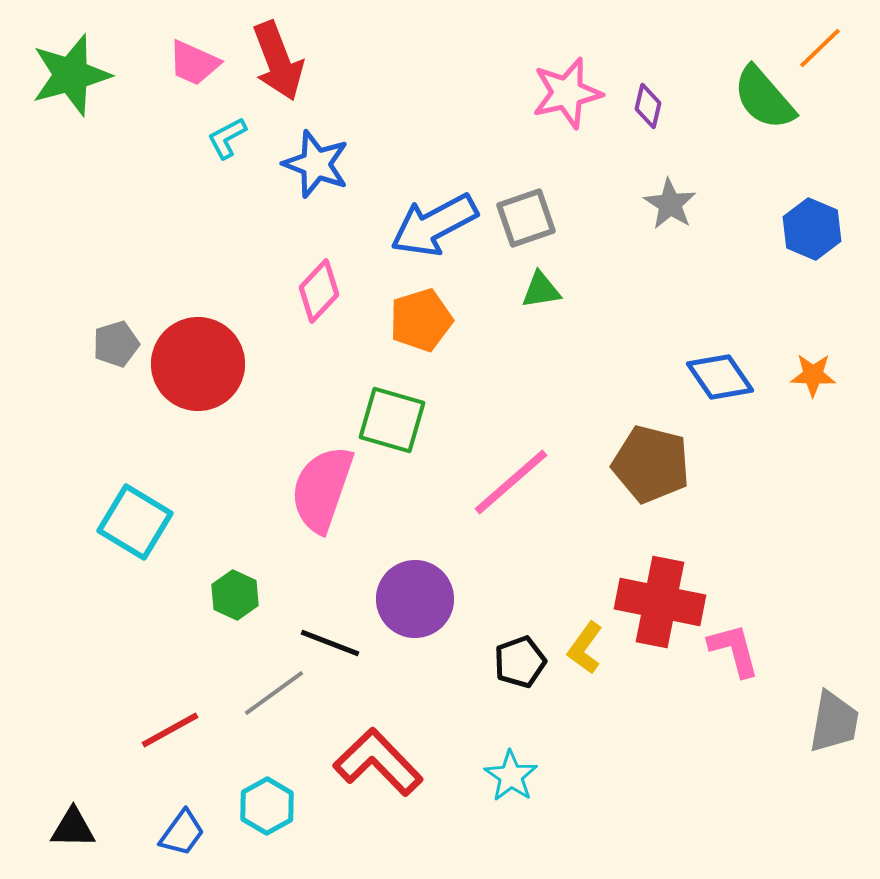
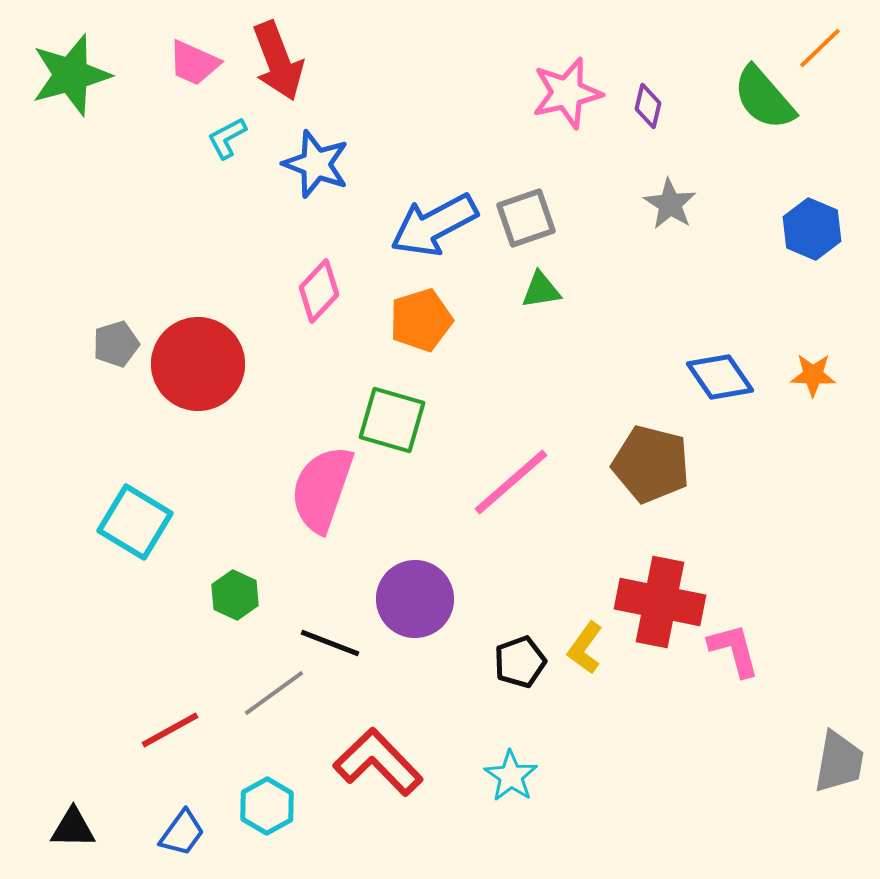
gray trapezoid: moved 5 px right, 40 px down
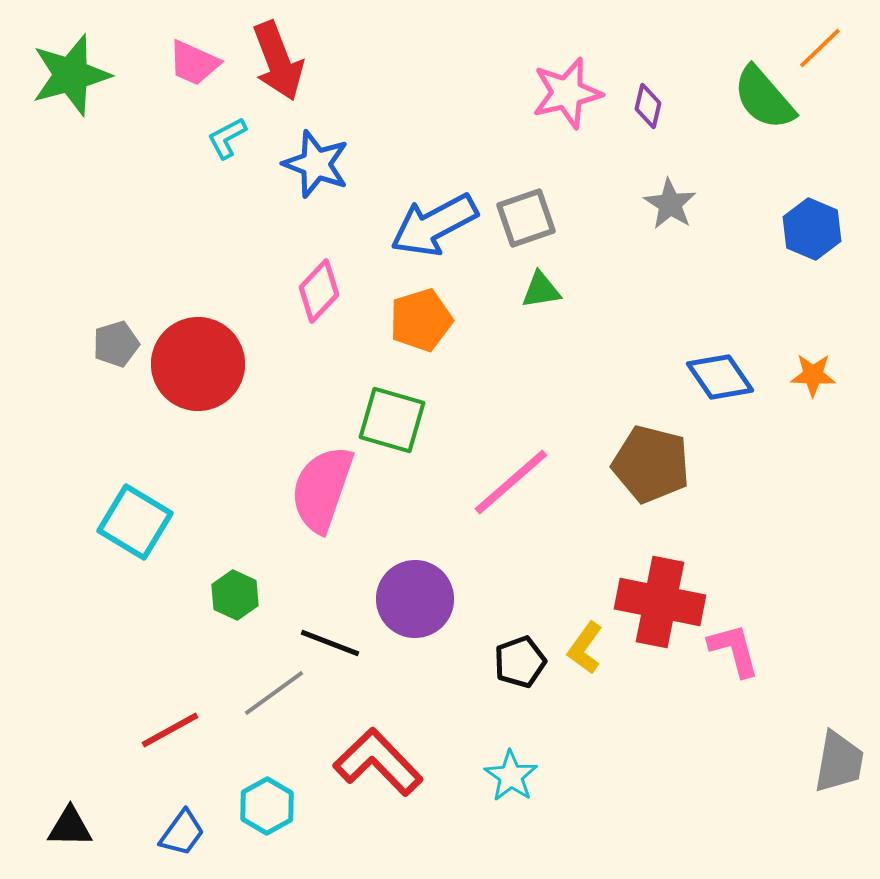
black triangle: moved 3 px left, 1 px up
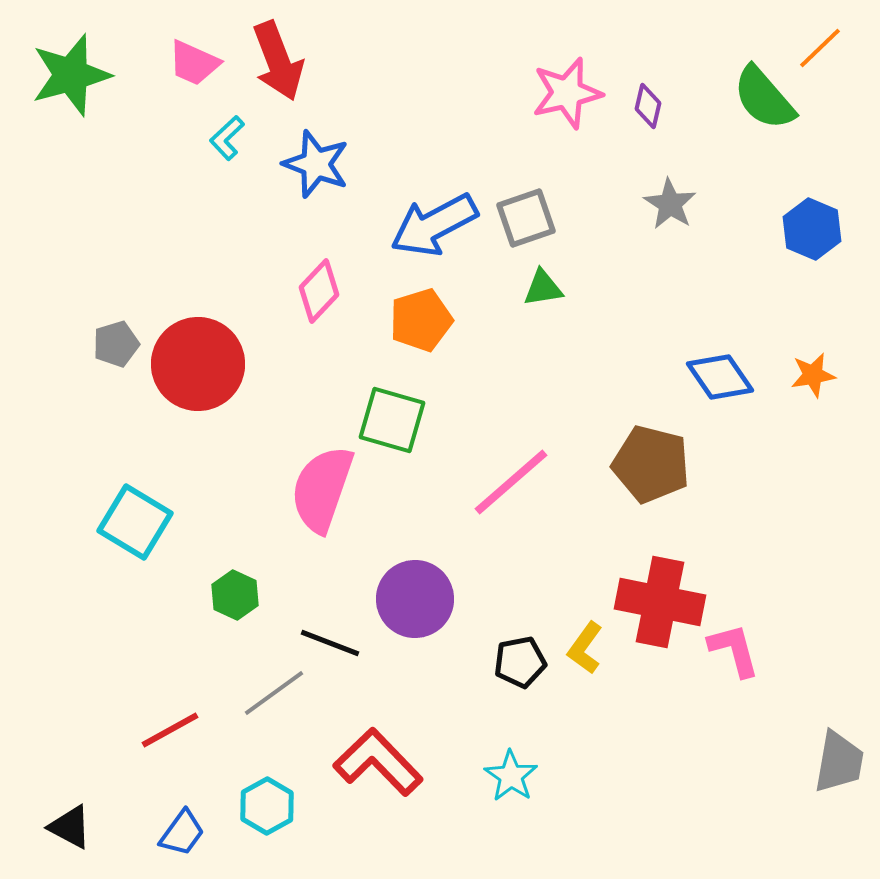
cyan L-shape: rotated 15 degrees counterclockwise
green triangle: moved 2 px right, 2 px up
orange star: rotated 12 degrees counterclockwise
black pentagon: rotated 9 degrees clockwise
black triangle: rotated 27 degrees clockwise
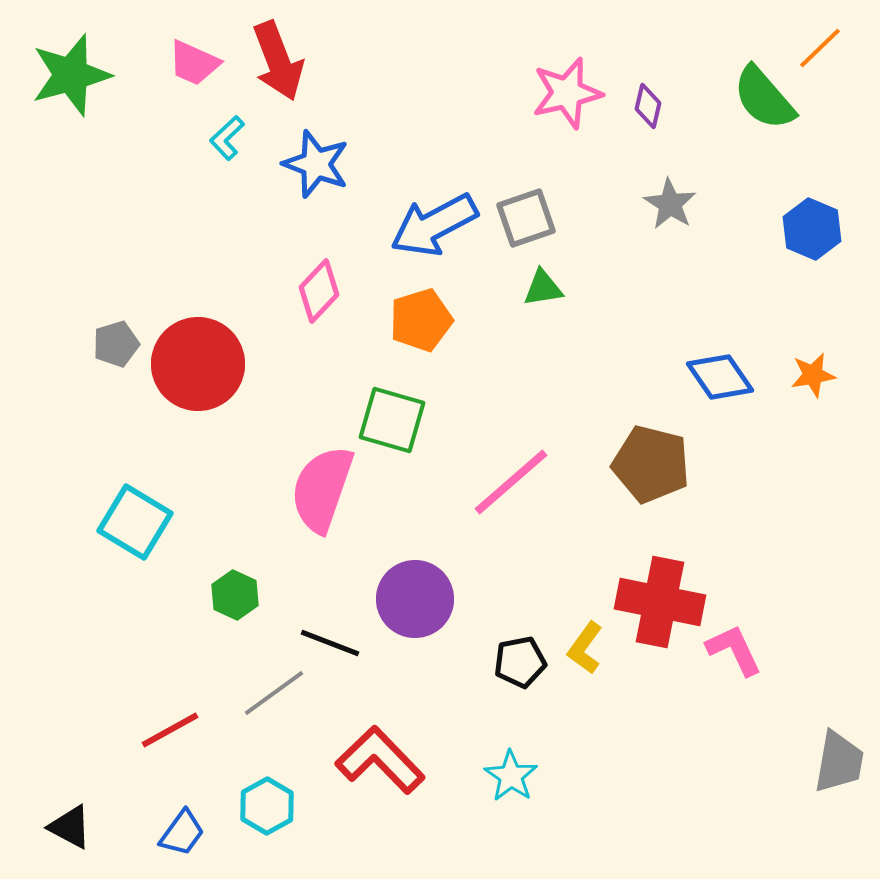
pink L-shape: rotated 10 degrees counterclockwise
red L-shape: moved 2 px right, 2 px up
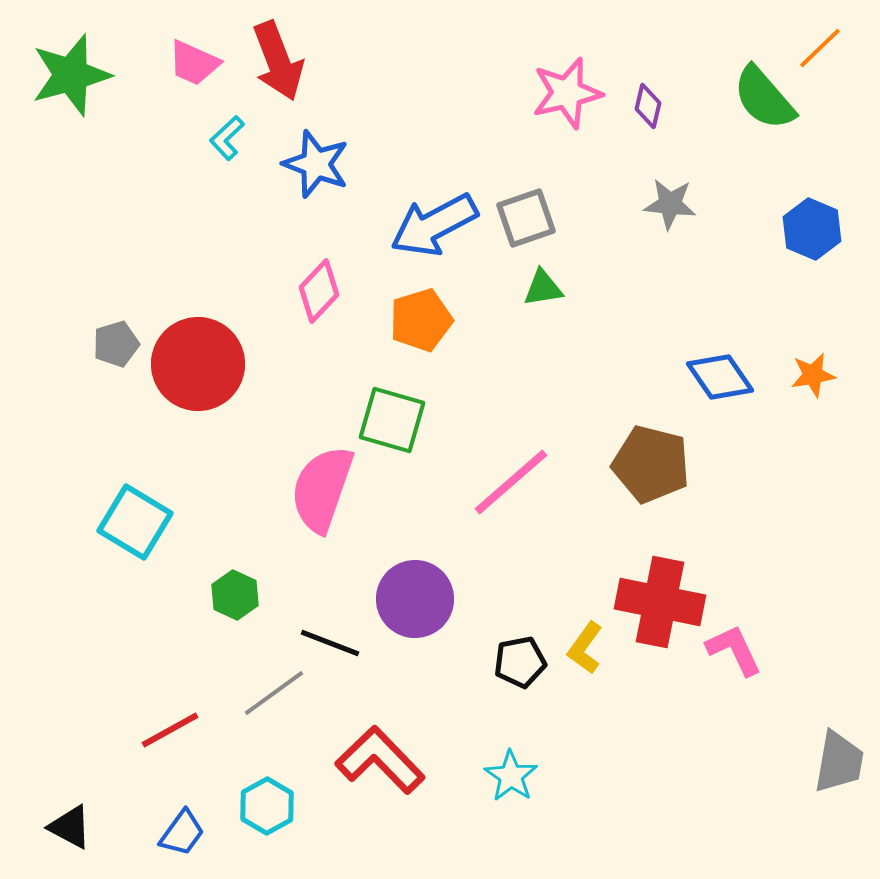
gray star: rotated 26 degrees counterclockwise
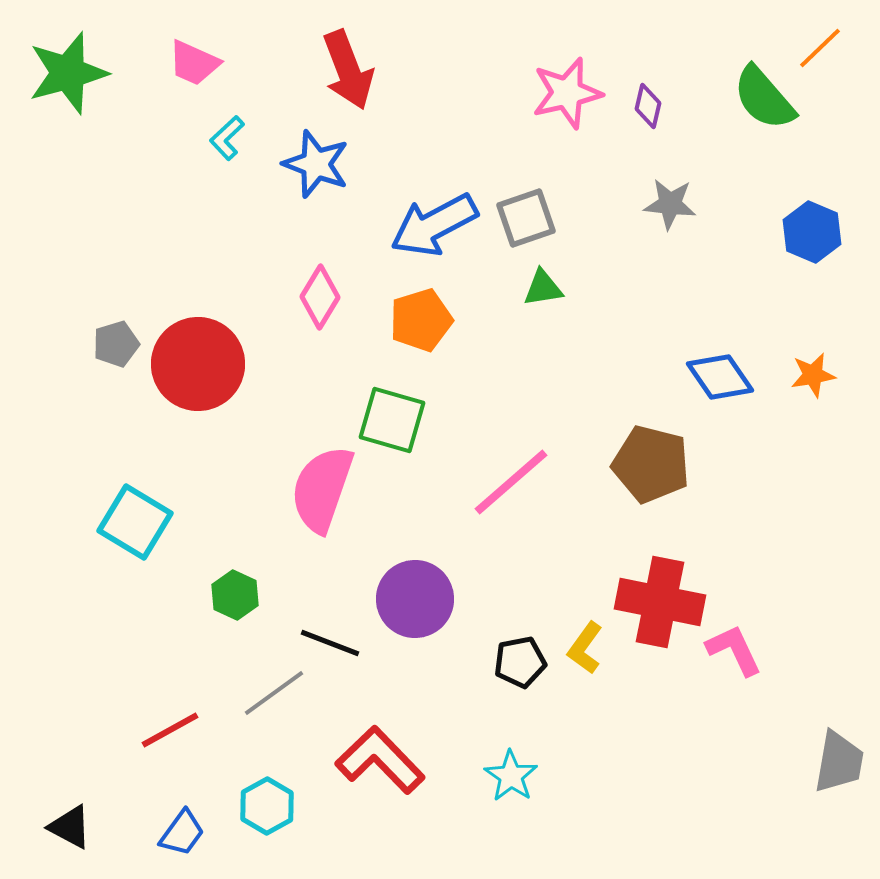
red arrow: moved 70 px right, 9 px down
green star: moved 3 px left, 2 px up
blue hexagon: moved 3 px down
pink diamond: moved 1 px right, 6 px down; rotated 12 degrees counterclockwise
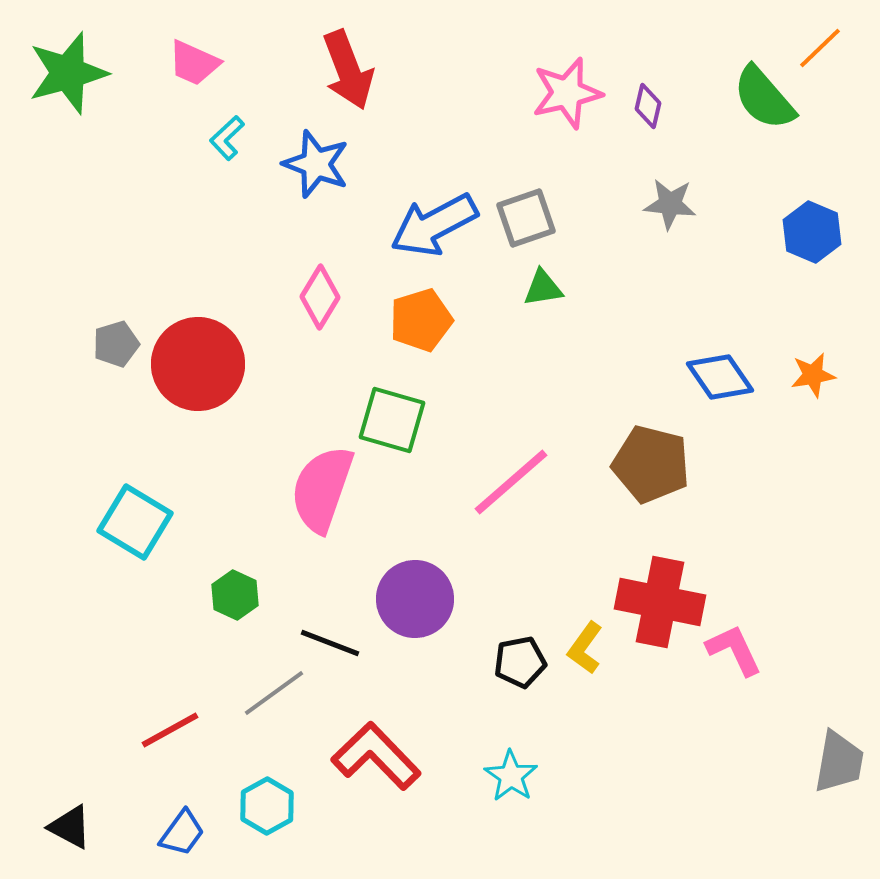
red L-shape: moved 4 px left, 4 px up
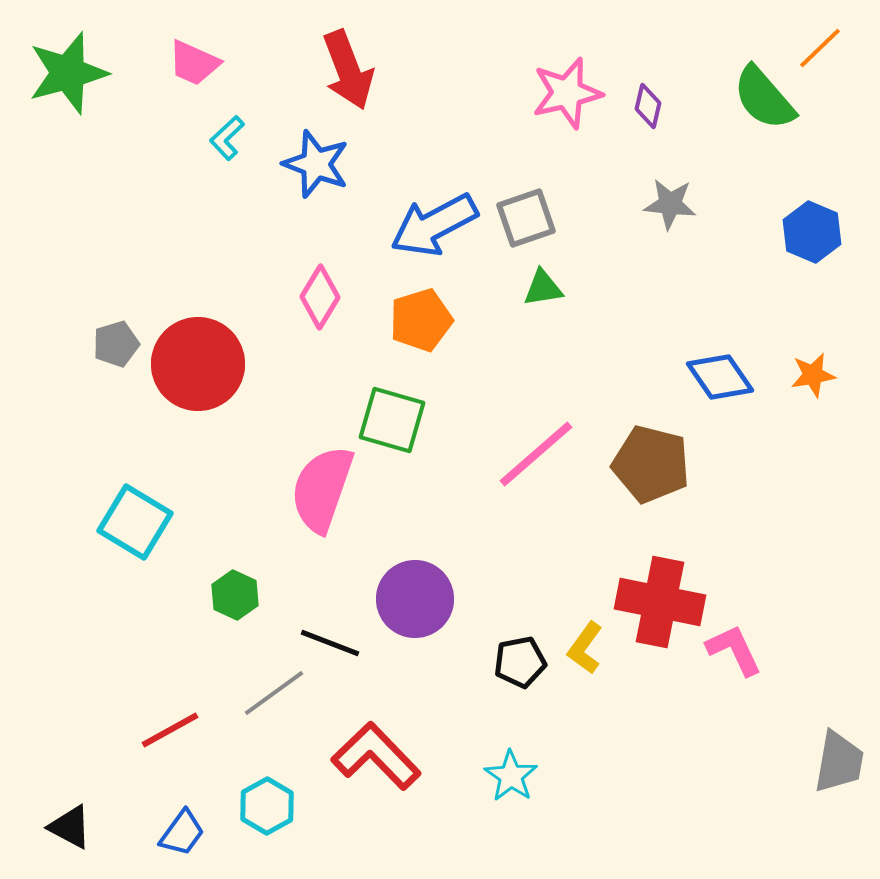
pink line: moved 25 px right, 28 px up
